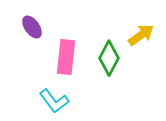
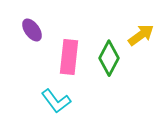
purple ellipse: moved 3 px down
pink rectangle: moved 3 px right
cyan L-shape: moved 2 px right
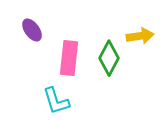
yellow arrow: moved 1 px left, 1 px down; rotated 28 degrees clockwise
pink rectangle: moved 1 px down
cyan L-shape: rotated 20 degrees clockwise
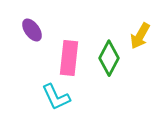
yellow arrow: rotated 128 degrees clockwise
cyan L-shape: moved 4 px up; rotated 8 degrees counterclockwise
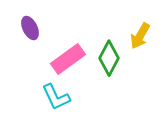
purple ellipse: moved 2 px left, 2 px up; rotated 10 degrees clockwise
pink rectangle: moved 1 px left, 1 px down; rotated 48 degrees clockwise
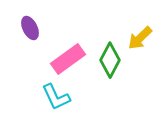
yellow arrow: moved 2 px down; rotated 16 degrees clockwise
green diamond: moved 1 px right, 2 px down
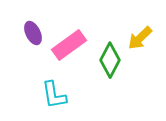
purple ellipse: moved 3 px right, 5 px down
pink rectangle: moved 1 px right, 14 px up
cyan L-shape: moved 2 px left, 2 px up; rotated 16 degrees clockwise
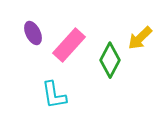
pink rectangle: rotated 12 degrees counterclockwise
